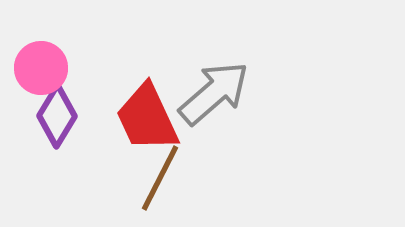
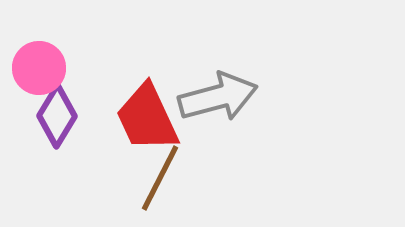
pink circle: moved 2 px left
gray arrow: moved 4 px right, 4 px down; rotated 26 degrees clockwise
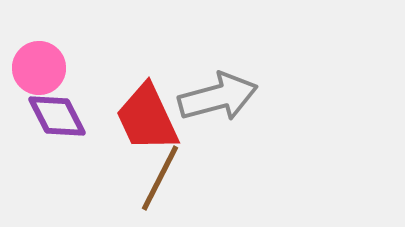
purple diamond: rotated 58 degrees counterclockwise
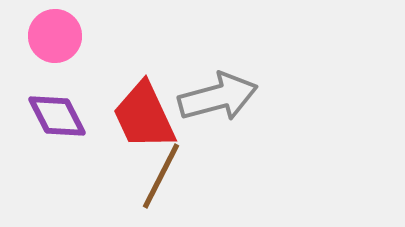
pink circle: moved 16 px right, 32 px up
red trapezoid: moved 3 px left, 2 px up
brown line: moved 1 px right, 2 px up
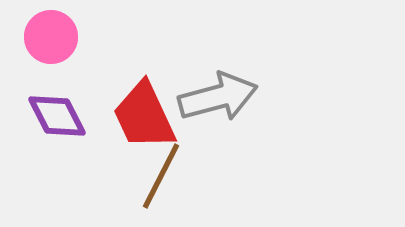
pink circle: moved 4 px left, 1 px down
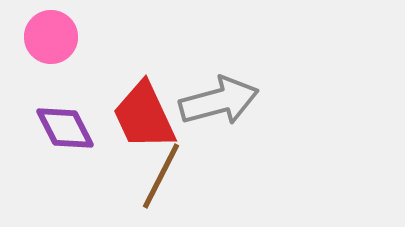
gray arrow: moved 1 px right, 4 px down
purple diamond: moved 8 px right, 12 px down
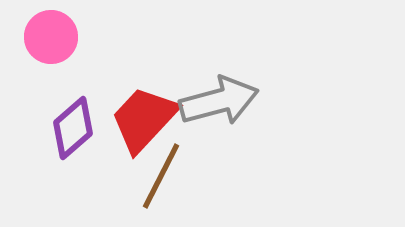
red trapezoid: moved 3 px down; rotated 68 degrees clockwise
purple diamond: moved 8 px right; rotated 76 degrees clockwise
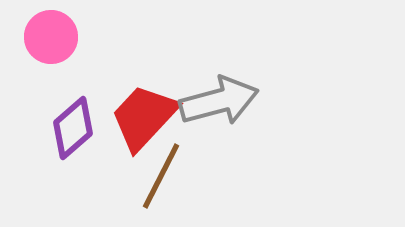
red trapezoid: moved 2 px up
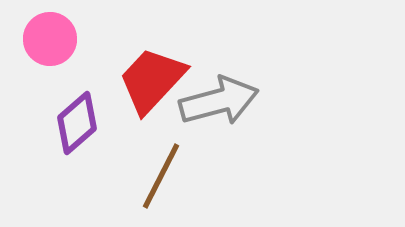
pink circle: moved 1 px left, 2 px down
red trapezoid: moved 8 px right, 37 px up
purple diamond: moved 4 px right, 5 px up
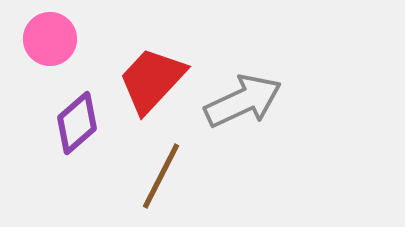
gray arrow: moved 24 px right; rotated 10 degrees counterclockwise
